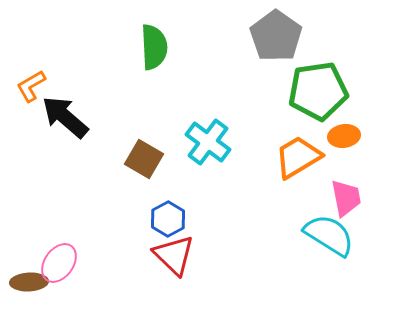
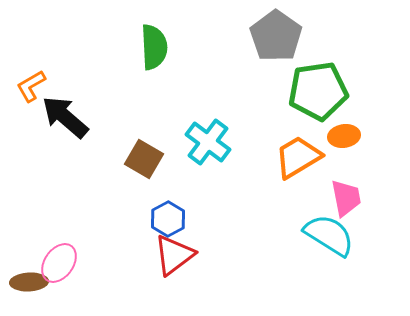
red triangle: rotated 39 degrees clockwise
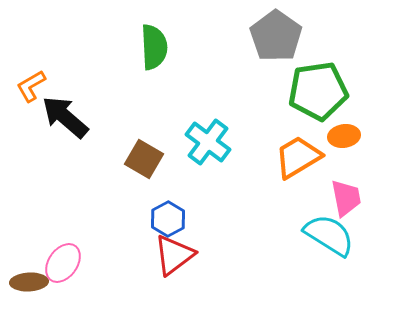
pink ellipse: moved 4 px right
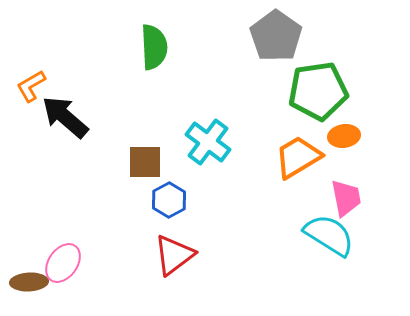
brown square: moved 1 px right, 3 px down; rotated 30 degrees counterclockwise
blue hexagon: moved 1 px right, 19 px up
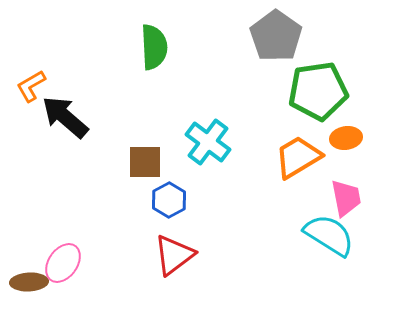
orange ellipse: moved 2 px right, 2 px down
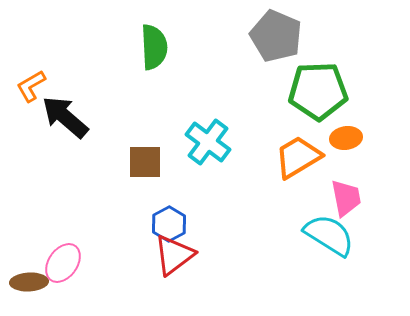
gray pentagon: rotated 12 degrees counterclockwise
green pentagon: rotated 6 degrees clockwise
blue hexagon: moved 24 px down
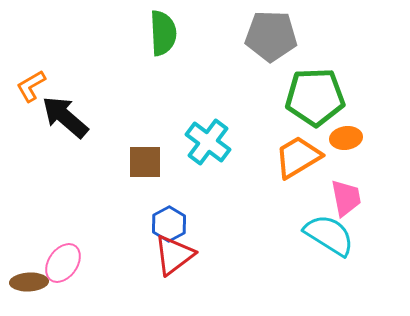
gray pentagon: moved 5 px left; rotated 21 degrees counterclockwise
green semicircle: moved 9 px right, 14 px up
green pentagon: moved 3 px left, 6 px down
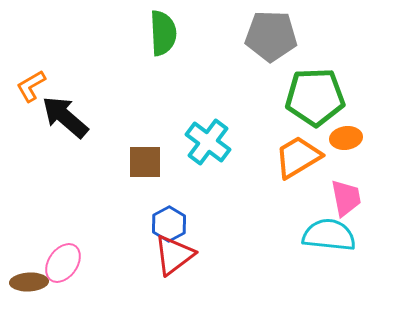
cyan semicircle: rotated 26 degrees counterclockwise
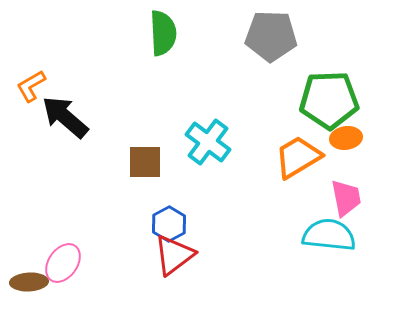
green pentagon: moved 14 px right, 3 px down
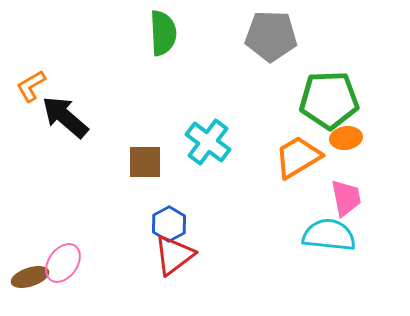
brown ellipse: moved 1 px right, 5 px up; rotated 15 degrees counterclockwise
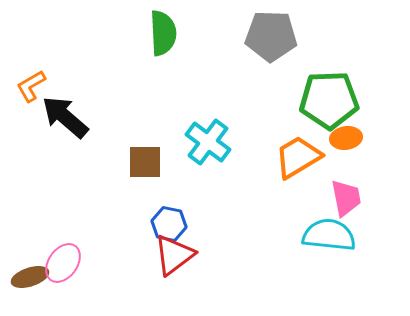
blue hexagon: rotated 20 degrees counterclockwise
